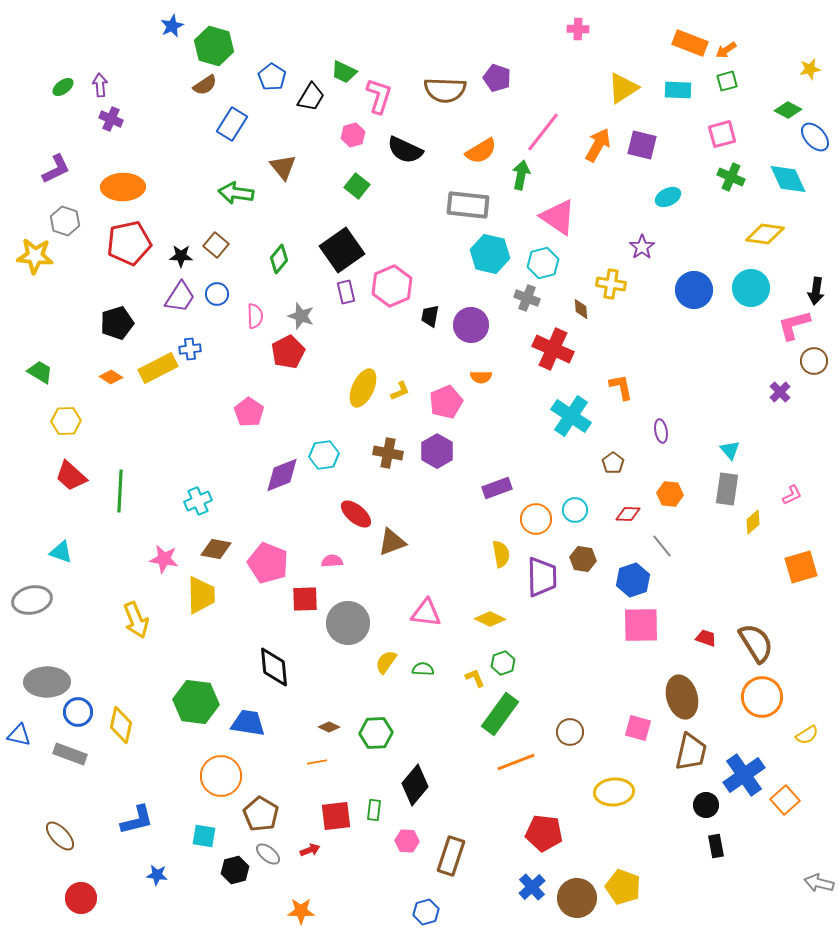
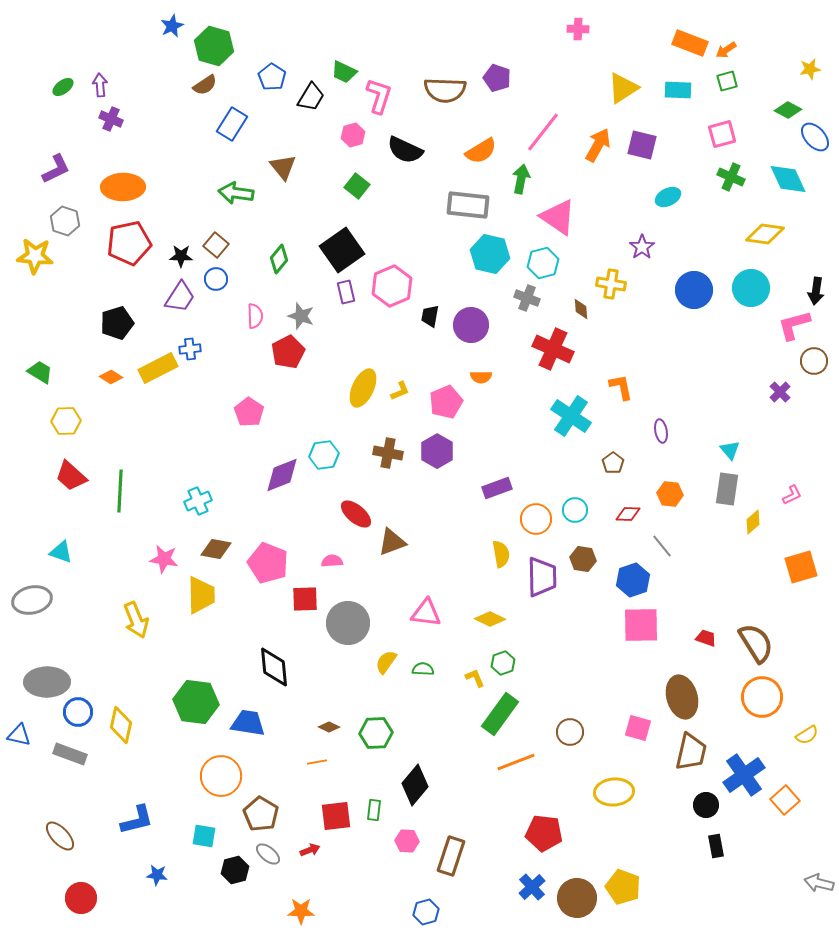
green arrow at (521, 175): moved 4 px down
blue circle at (217, 294): moved 1 px left, 15 px up
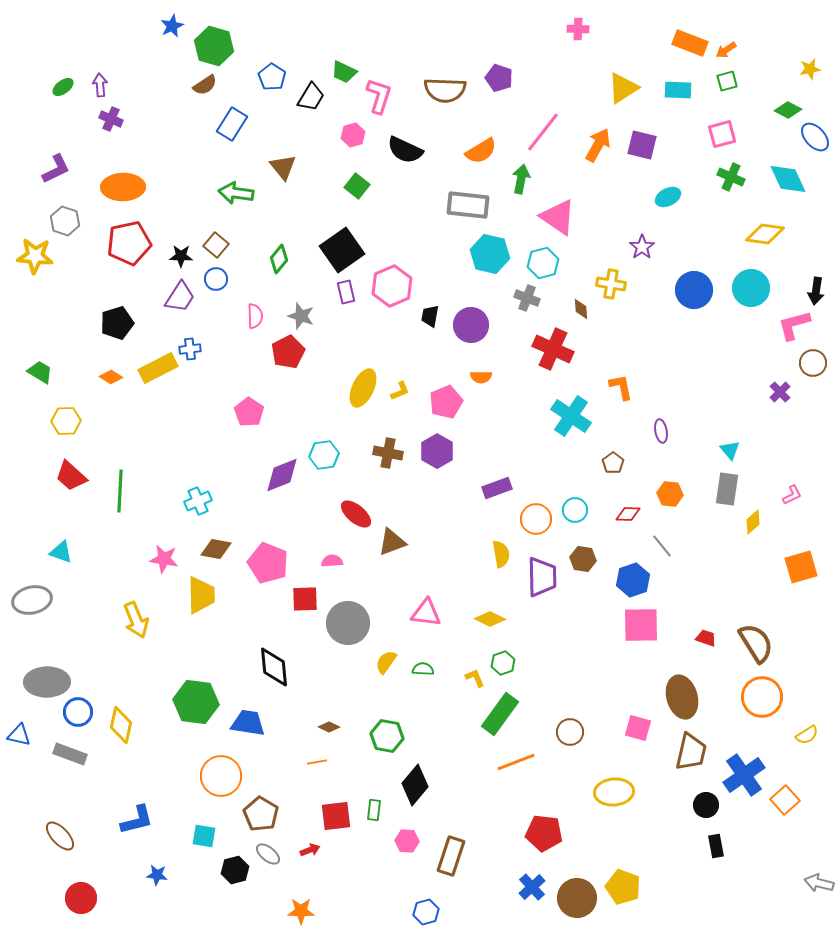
purple pentagon at (497, 78): moved 2 px right
brown circle at (814, 361): moved 1 px left, 2 px down
green hexagon at (376, 733): moved 11 px right, 3 px down; rotated 12 degrees clockwise
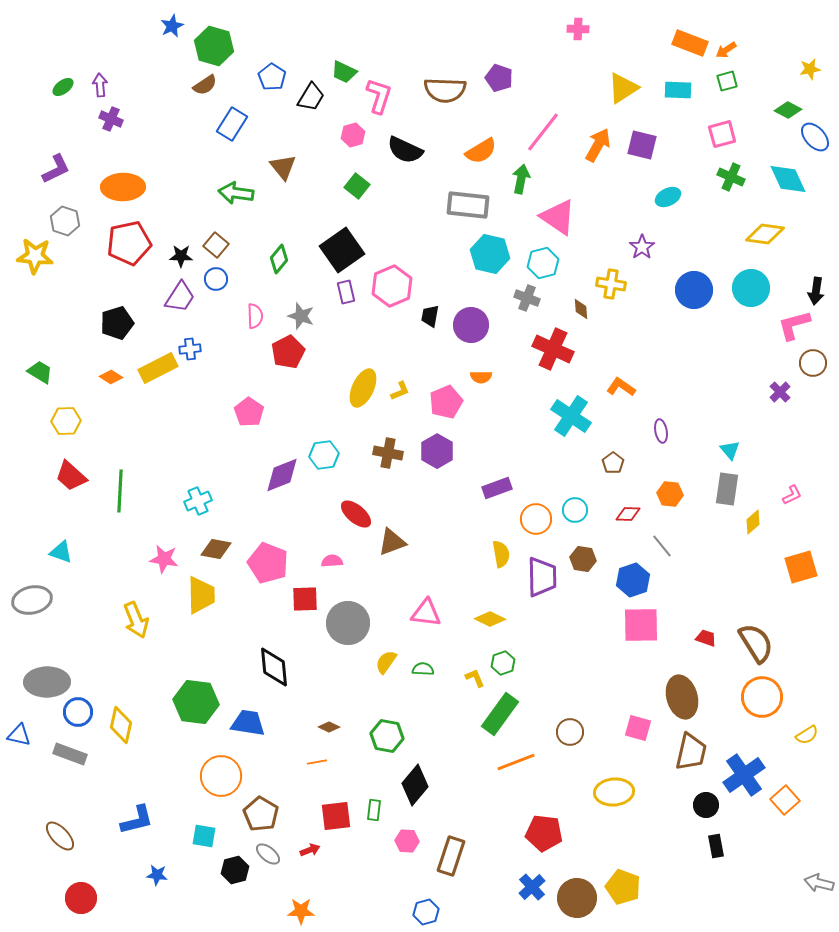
orange L-shape at (621, 387): rotated 44 degrees counterclockwise
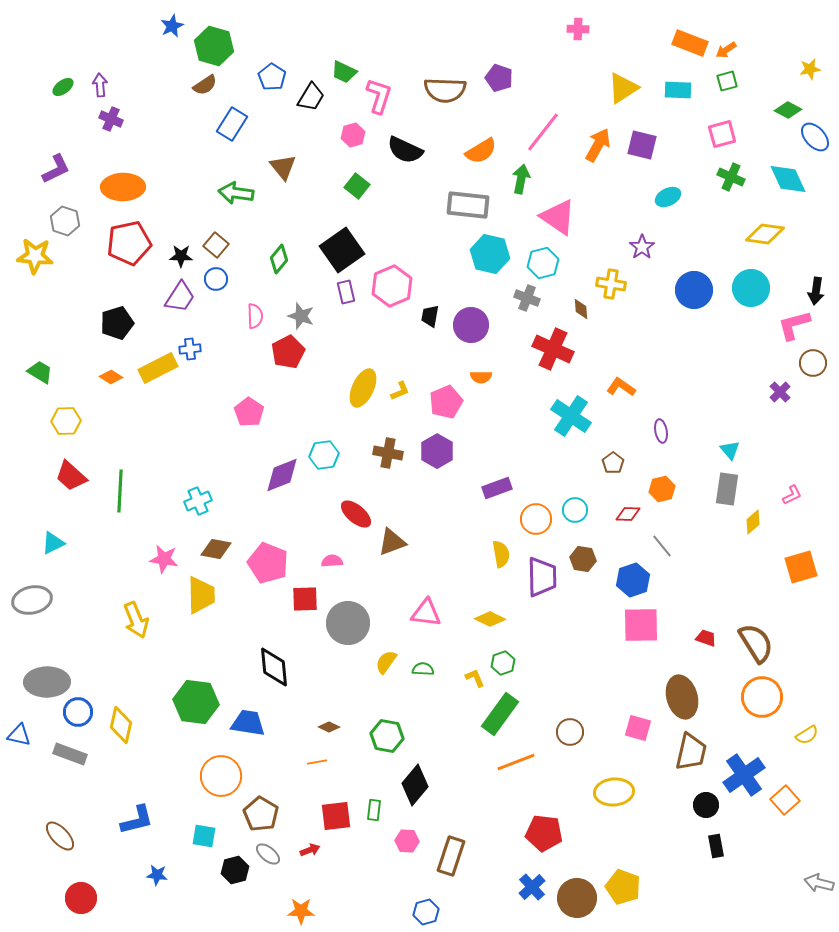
orange hexagon at (670, 494): moved 8 px left, 5 px up; rotated 20 degrees counterclockwise
cyan triangle at (61, 552): moved 8 px left, 9 px up; rotated 45 degrees counterclockwise
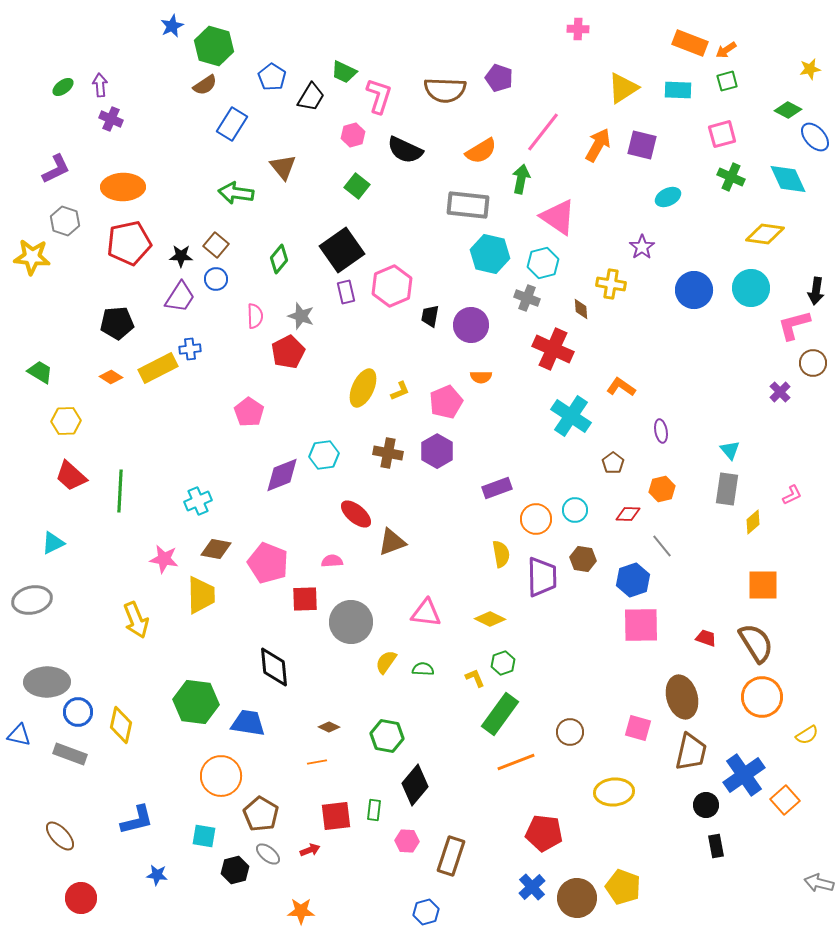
yellow star at (35, 256): moved 3 px left, 1 px down
black pentagon at (117, 323): rotated 12 degrees clockwise
orange square at (801, 567): moved 38 px left, 18 px down; rotated 16 degrees clockwise
gray circle at (348, 623): moved 3 px right, 1 px up
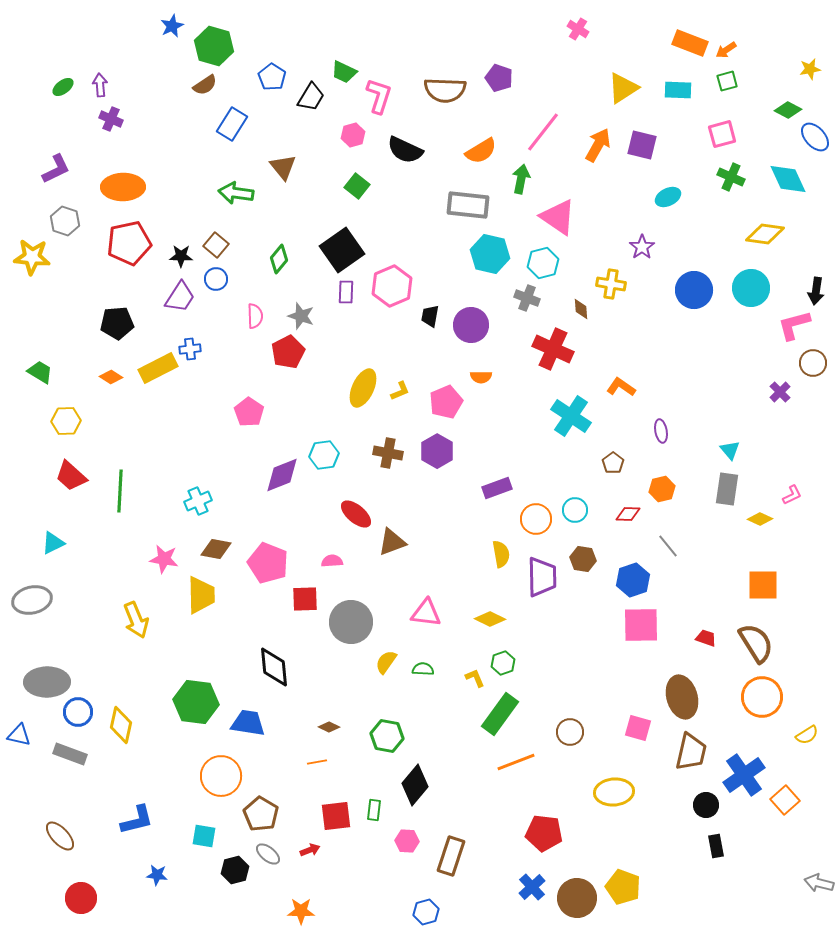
pink cross at (578, 29): rotated 30 degrees clockwise
purple rectangle at (346, 292): rotated 15 degrees clockwise
yellow diamond at (753, 522): moved 7 px right, 3 px up; rotated 65 degrees clockwise
gray line at (662, 546): moved 6 px right
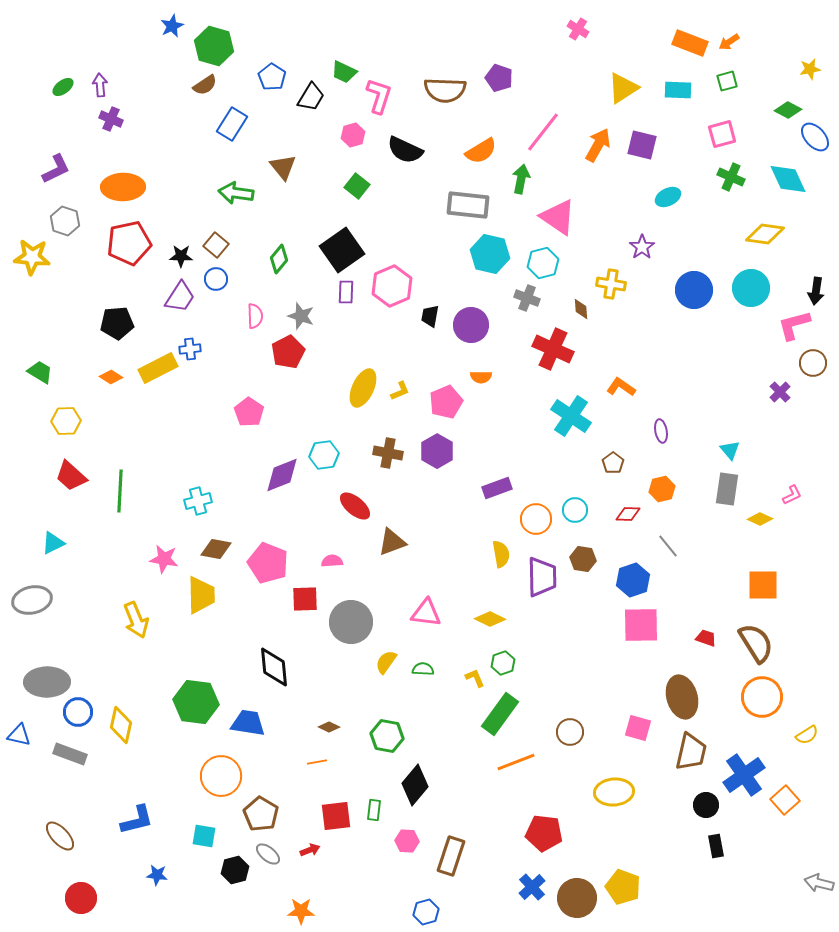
orange arrow at (726, 50): moved 3 px right, 8 px up
cyan cross at (198, 501): rotated 8 degrees clockwise
red ellipse at (356, 514): moved 1 px left, 8 px up
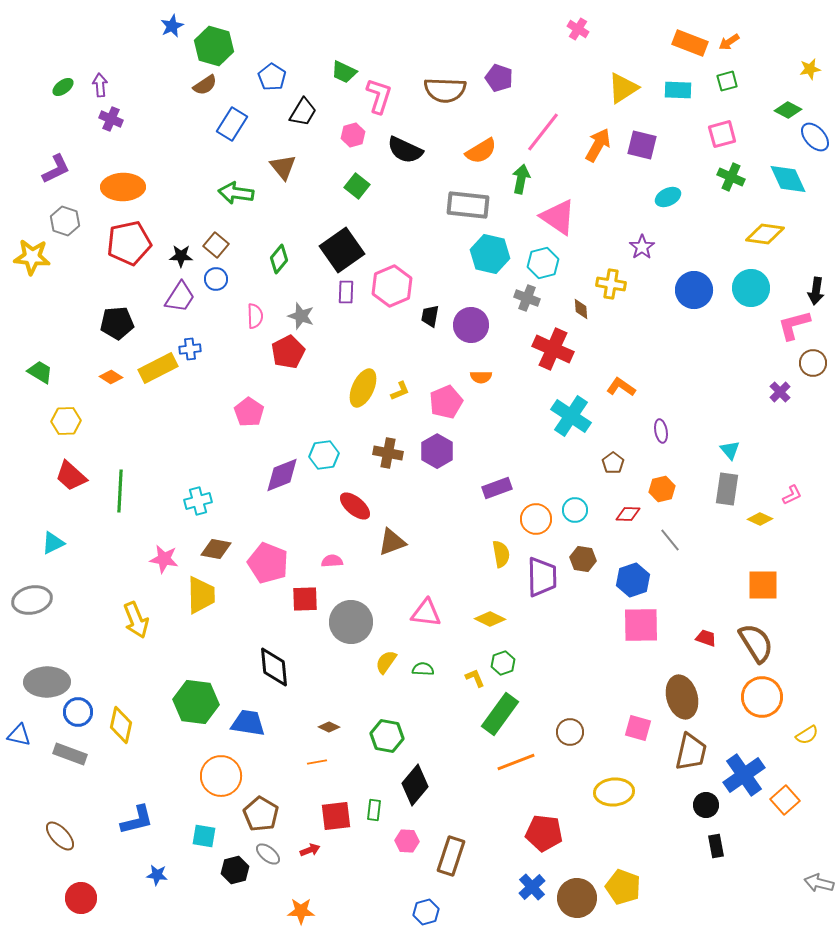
black trapezoid at (311, 97): moved 8 px left, 15 px down
gray line at (668, 546): moved 2 px right, 6 px up
